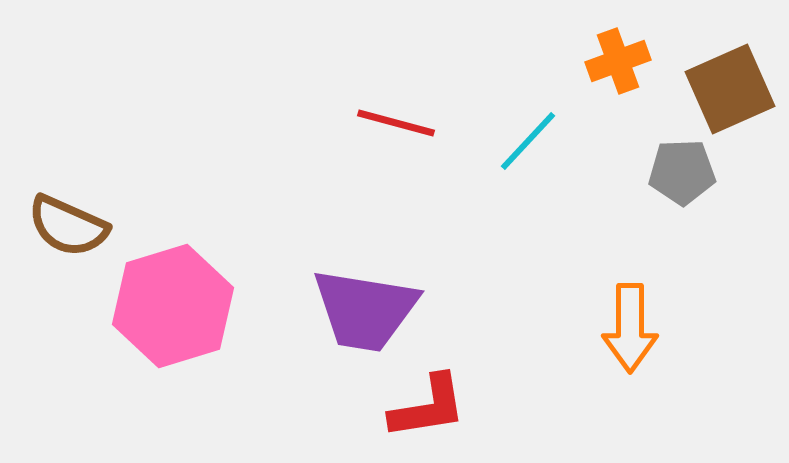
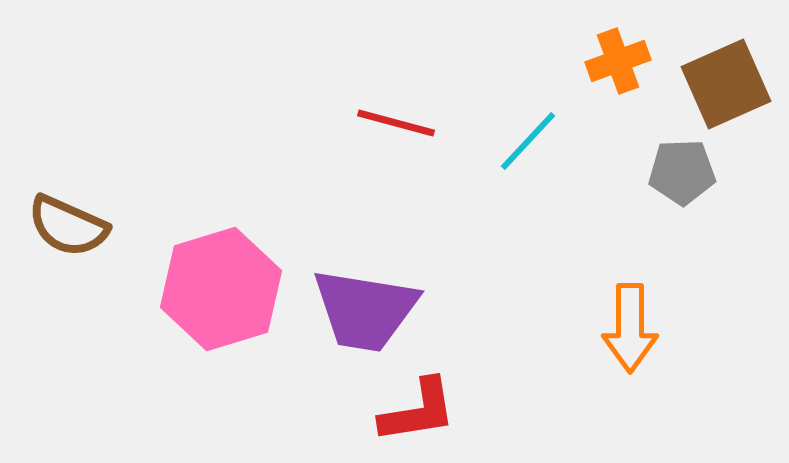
brown square: moved 4 px left, 5 px up
pink hexagon: moved 48 px right, 17 px up
red L-shape: moved 10 px left, 4 px down
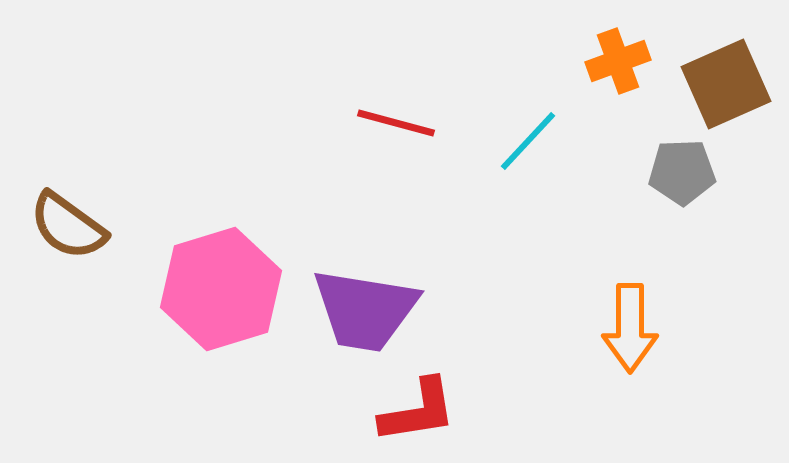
brown semicircle: rotated 12 degrees clockwise
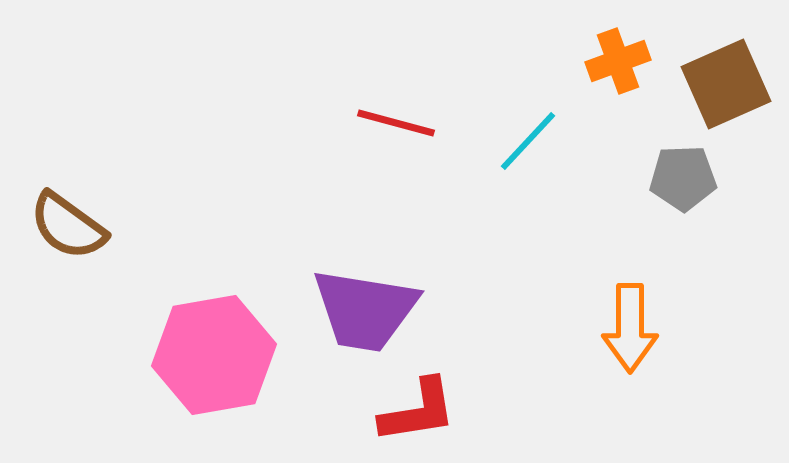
gray pentagon: moved 1 px right, 6 px down
pink hexagon: moved 7 px left, 66 px down; rotated 7 degrees clockwise
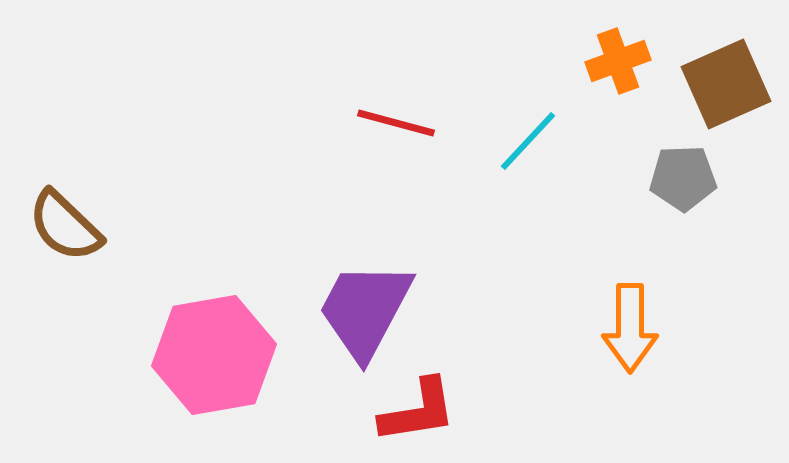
brown semicircle: moved 3 px left; rotated 8 degrees clockwise
purple trapezoid: rotated 109 degrees clockwise
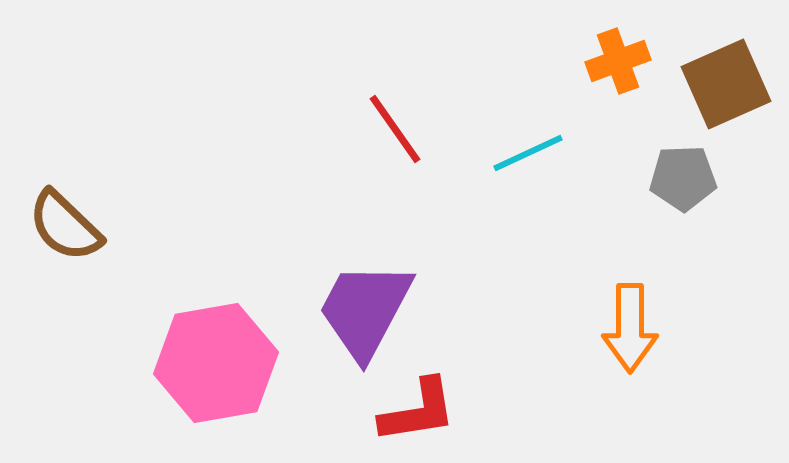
red line: moved 1 px left, 6 px down; rotated 40 degrees clockwise
cyan line: moved 12 px down; rotated 22 degrees clockwise
pink hexagon: moved 2 px right, 8 px down
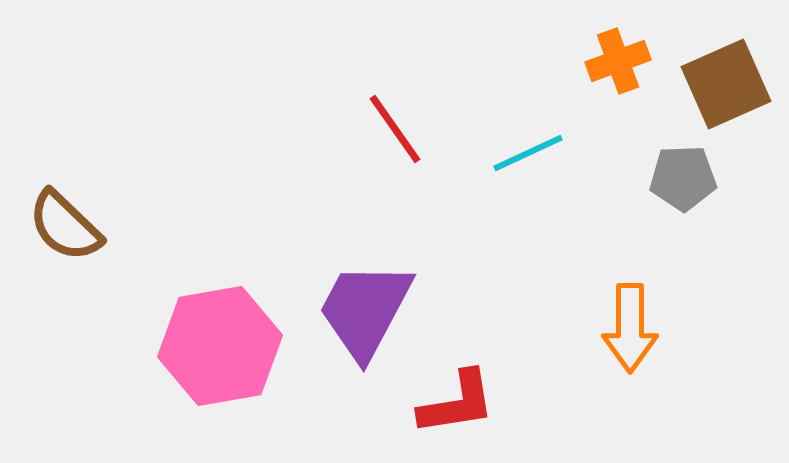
pink hexagon: moved 4 px right, 17 px up
red L-shape: moved 39 px right, 8 px up
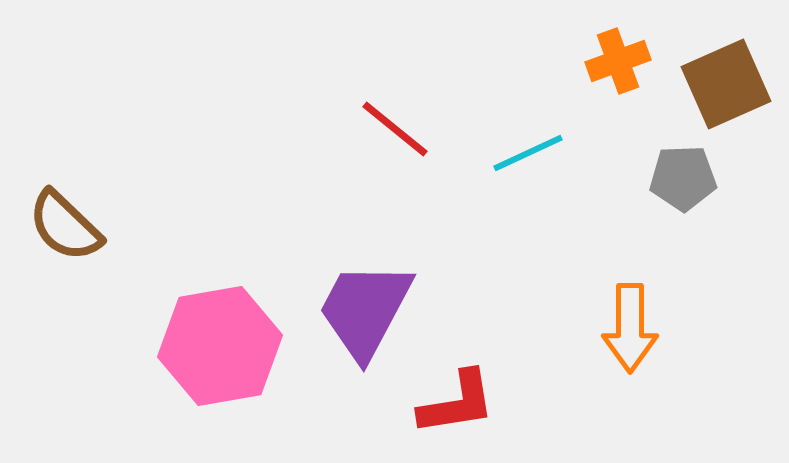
red line: rotated 16 degrees counterclockwise
